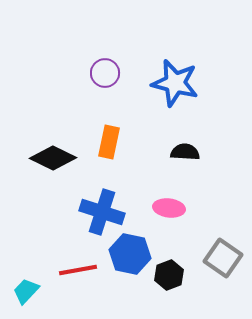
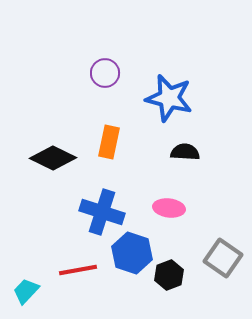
blue star: moved 6 px left, 15 px down
blue hexagon: moved 2 px right, 1 px up; rotated 6 degrees clockwise
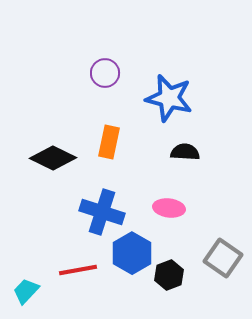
blue hexagon: rotated 12 degrees clockwise
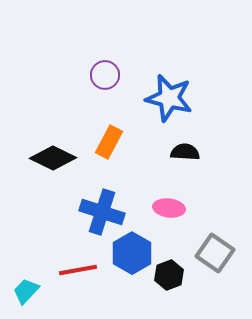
purple circle: moved 2 px down
orange rectangle: rotated 16 degrees clockwise
gray square: moved 8 px left, 5 px up
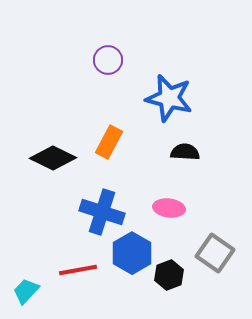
purple circle: moved 3 px right, 15 px up
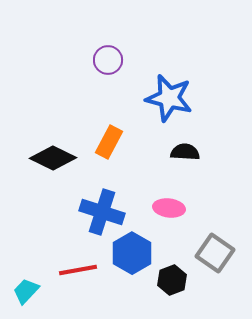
black hexagon: moved 3 px right, 5 px down
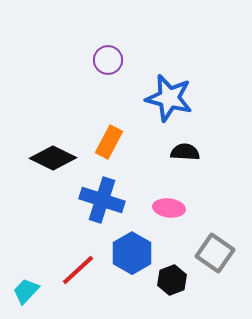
blue cross: moved 12 px up
red line: rotated 33 degrees counterclockwise
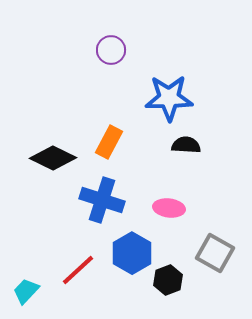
purple circle: moved 3 px right, 10 px up
blue star: rotated 15 degrees counterclockwise
black semicircle: moved 1 px right, 7 px up
gray square: rotated 6 degrees counterclockwise
black hexagon: moved 4 px left
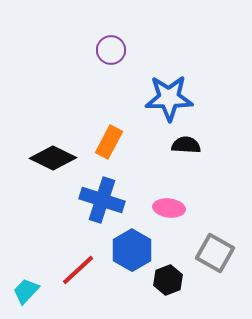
blue hexagon: moved 3 px up
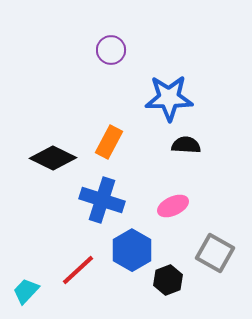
pink ellipse: moved 4 px right, 2 px up; rotated 32 degrees counterclockwise
